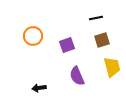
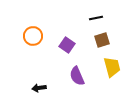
purple square: rotated 35 degrees counterclockwise
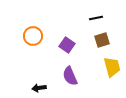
purple semicircle: moved 7 px left
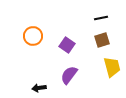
black line: moved 5 px right
purple semicircle: moved 1 px left, 1 px up; rotated 60 degrees clockwise
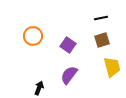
purple square: moved 1 px right
black arrow: rotated 120 degrees clockwise
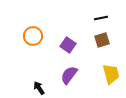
yellow trapezoid: moved 1 px left, 7 px down
black arrow: rotated 56 degrees counterclockwise
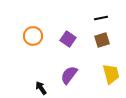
purple square: moved 6 px up
black arrow: moved 2 px right
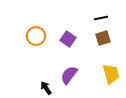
orange circle: moved 3 px right
brown square: moved 1 px right, 2 px up
black arrow: moved 5 px right
